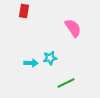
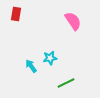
red rectangle: moved 8 px left, 3 px down
pink semicircle: moved 7 px up
cyan arrow: moved 3 px down; rotated 128 degrees counterclockwise
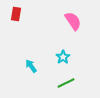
cyan star: moved 13 px right, 1 px up; rotated 24 degrees counterclockwise
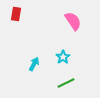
cyan arrow: moved 3 px right, 2 px up; rotated 64 degrees clockwise
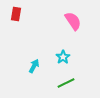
cyan arrow: moved 2 px down
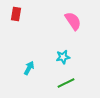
cyan star: rotated 24 degrees clockwise
cyan arrow: moved 5 px left, 2 px down
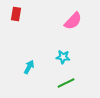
pink semicircle: rotated 78 degrees clockwise
cyan star: rotated 16 degrees clockwise
cyan arrow: moved 1 px up
